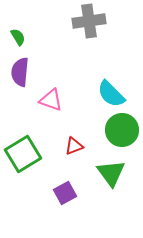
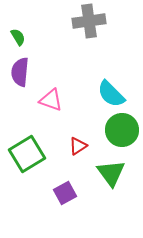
red triangle: moved 4 px right; rotated 12 degrees counterclockwise
green square: moved 4 px right
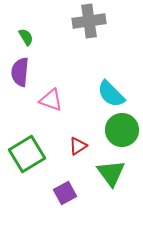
green semicircle: moved 8 px right
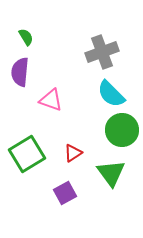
gray cross: moved 13 px right, 31 px down; rotated 12 degrees counterclockwise
red triangle: moved 5 px left, 7 px down
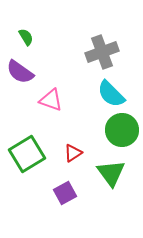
purple semicircle: rotated 60 degrees counterclockwise
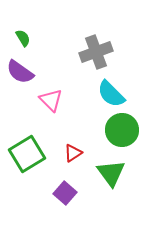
green semicircle: moved 3 px left, 1 px down
gray cross: moved 6 px left
pink triangle: rotated 25 degrees clockwise
purple square: rotated 20 degrees counterclockwise
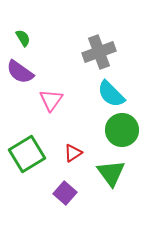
gray cross: moved 3 px right
pink triangle: rotated 20 degrees clockwise
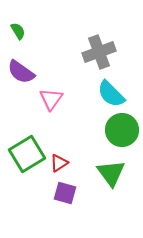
green semicircle: moved 5 px left, 7 px up
purple semicircle: moved 1 px right
pink triangle: moved 1 px up
red triangle: moved 14 px left, 10 px down
purple square: rotated 25 degrees counterclockwise
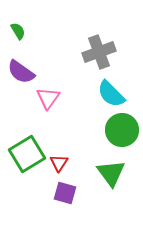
pink triangle: moved 3 px left, 1 px up
red triangle: rotated 24 degrees counterclockwise
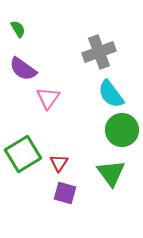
green semicircle: moved 2 px up
purple semicircle: moved 2 px right, 3 px up
cyan semicircle: rotated 8 degrees clockwise
green square: moved 4 px left
